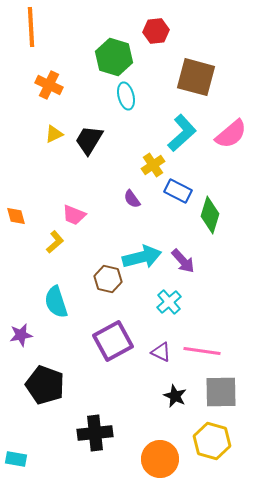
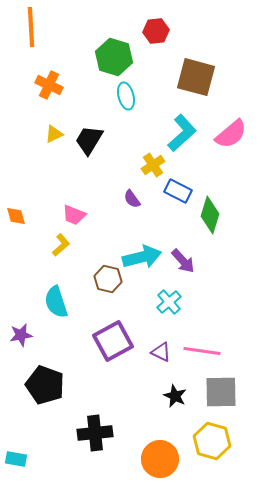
yellow L-shape: moved 6 px right, 3 px down
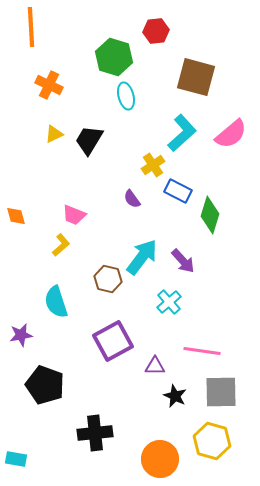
cyan arrow: rotated 39 degrees counterclockwise
purple triangle: moved 6 px left, 14 px down; rotated 25 degrees counterclockwise
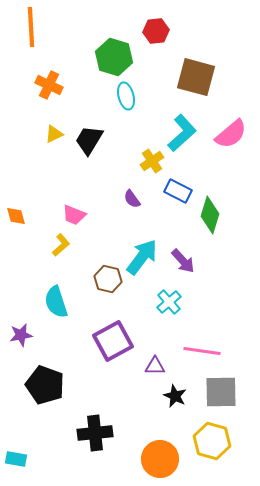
yellow cross: moved 1 px left, 4 px up
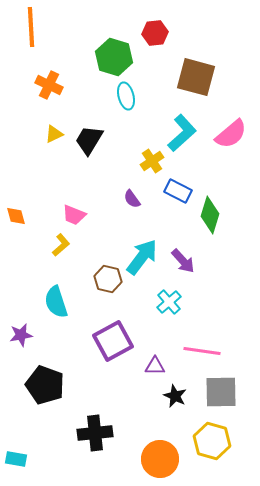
red hexagon: moved 1 px left, 2 px down
